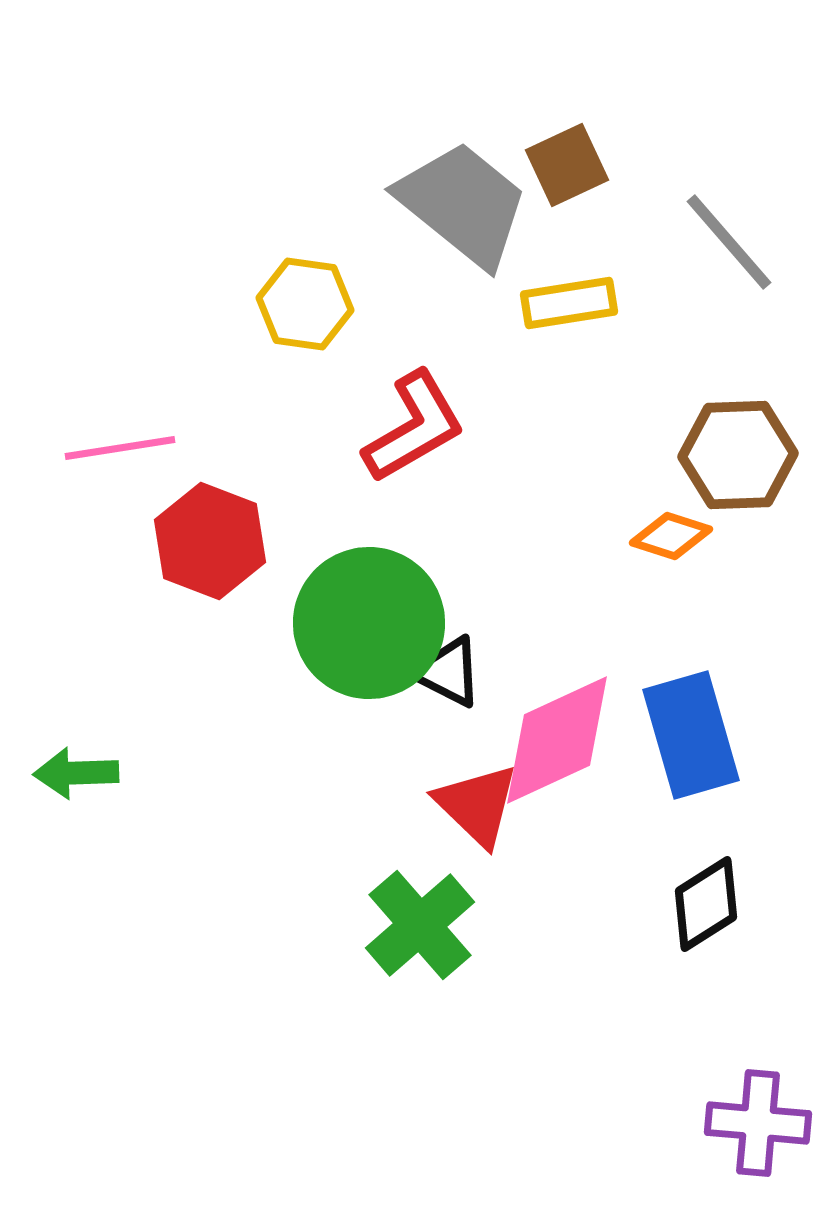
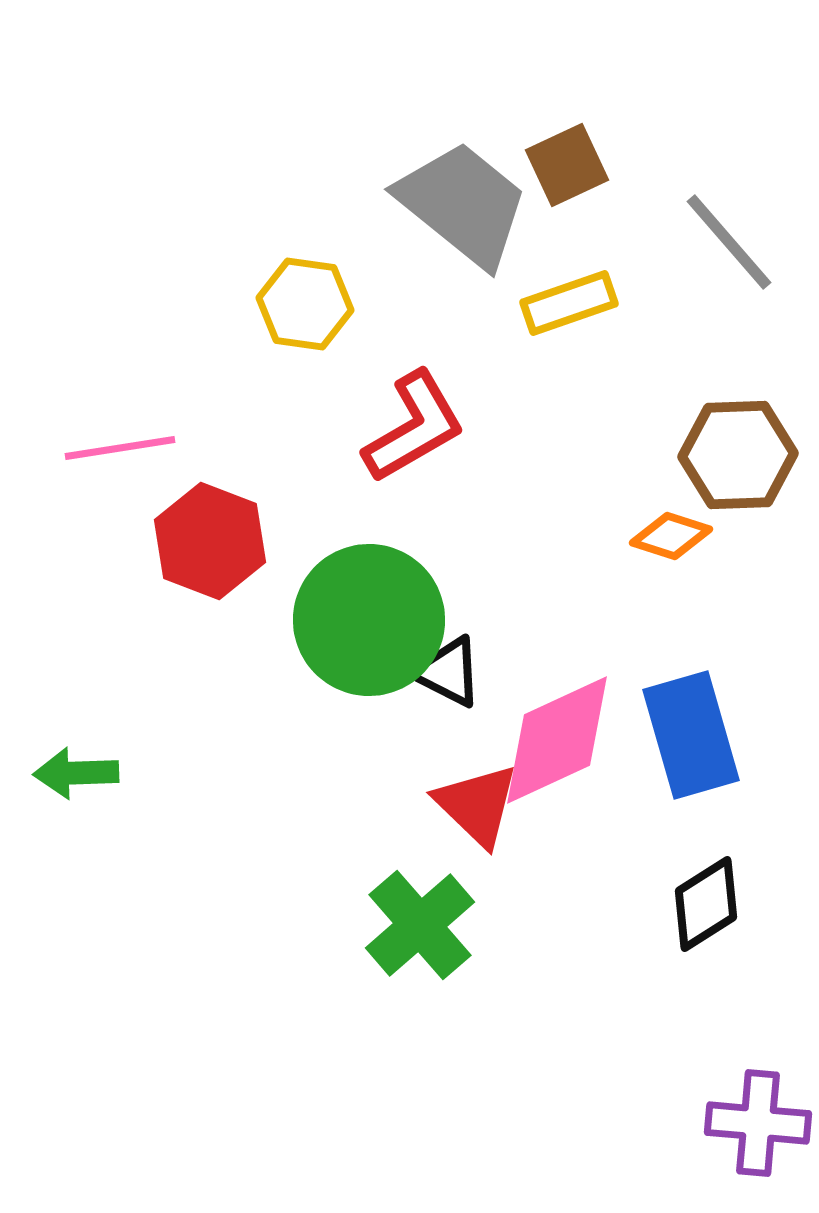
yellow rectangle: rotated 10 degrees counterclockwise
green circle: moved 3 px up
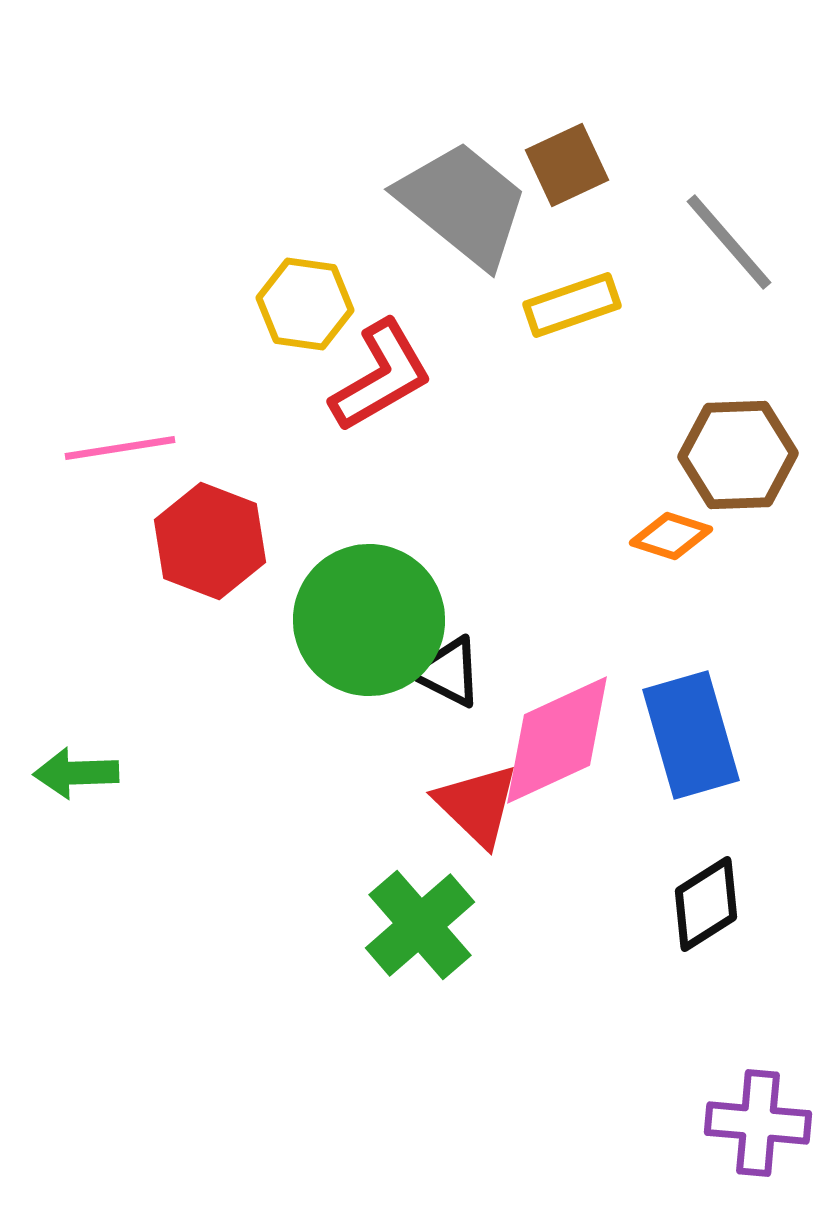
yellow rectangle: moved 3 px right, 2 px down
red L-shape: moved 33 px left, 51 px up
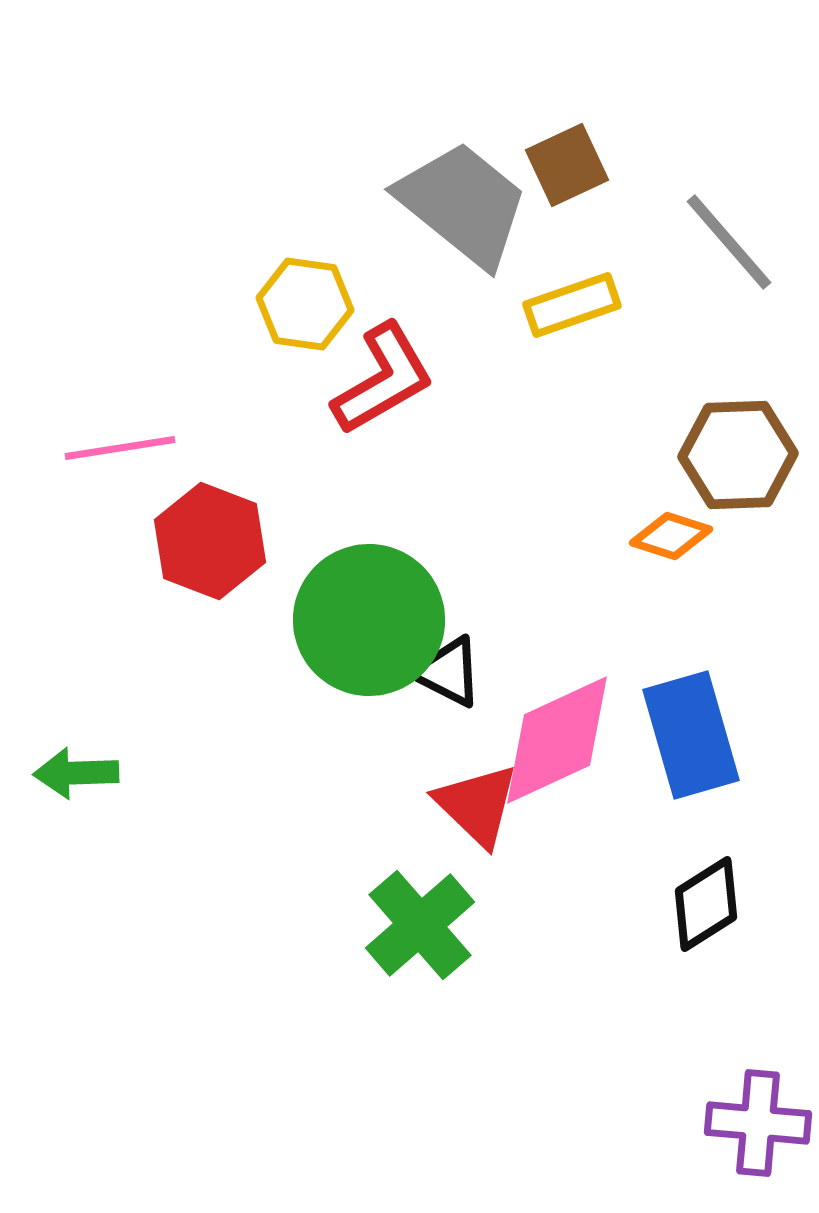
red L-shape: moved 2 px right, 3 px down
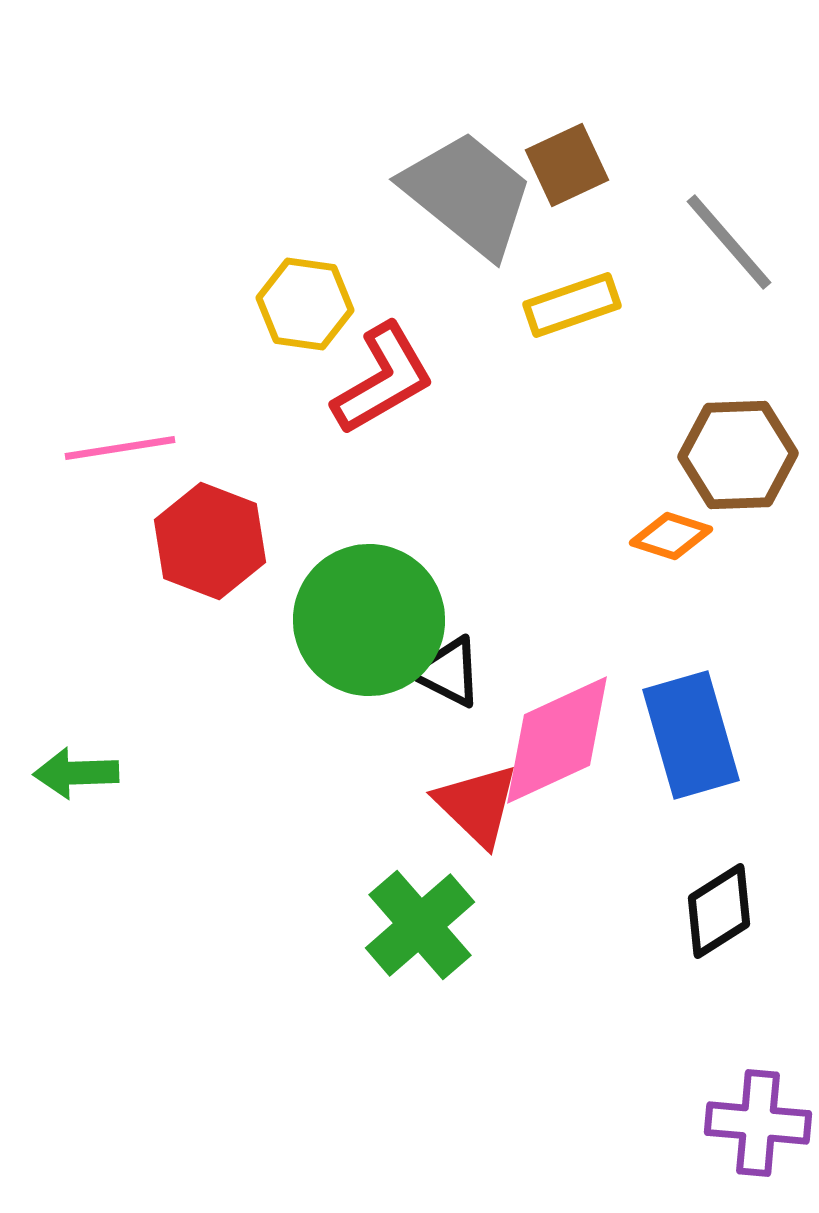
gray trapezoid: moved 5 px right, 10 px up
black diamond: moved 13 px right, 7 px down
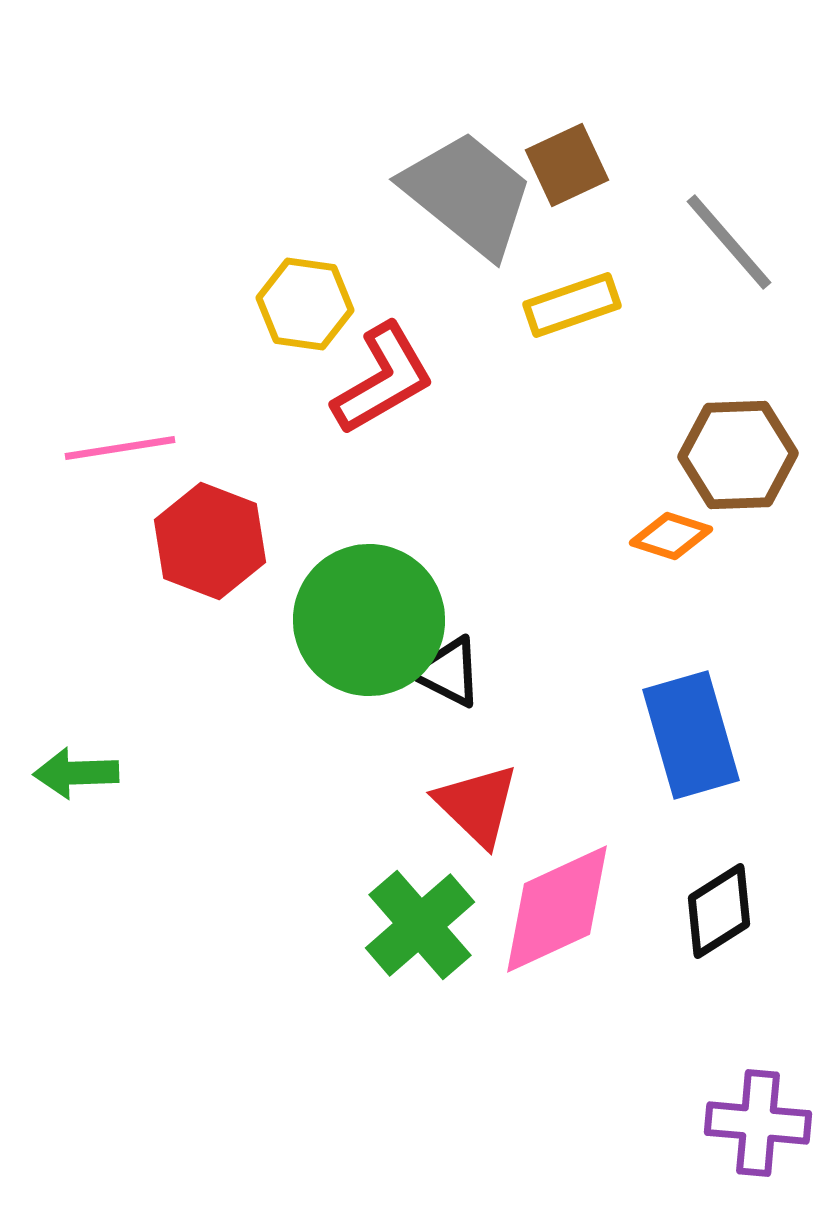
pink diamond: moved 169 px down
